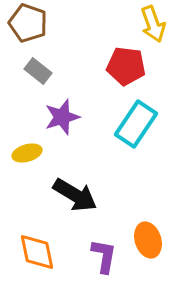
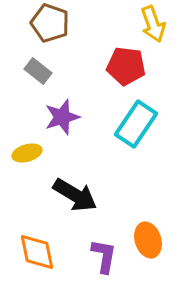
brown pentagon: moved 22 px right
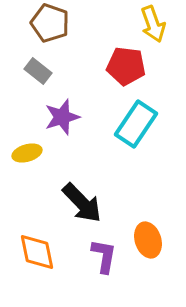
black arrow: moved 7 px right, 8 px down; rotated 15 degrees clockwise
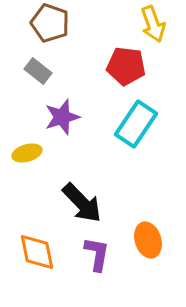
purple L-shape: moved 7 px left, 2 px up
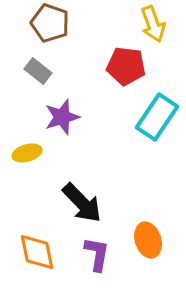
cyan rectangle: moved 21 px right, 7 px up
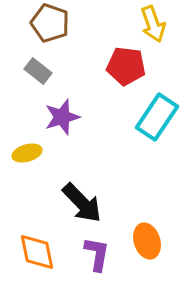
orange ellipse: moved 1 px left, 1 px down
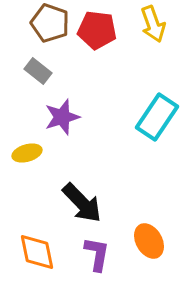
red pentagon: moved 29 px left, 36 px up
orange ellipse: moved 2 px right; rotated 12 degrees counterclockwise
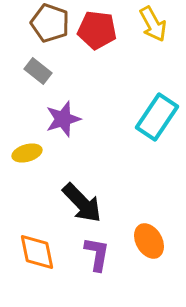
yellow arrow: rotated 9 degrees counterclockwise
purple star: moved 1 px right, 2 px down
